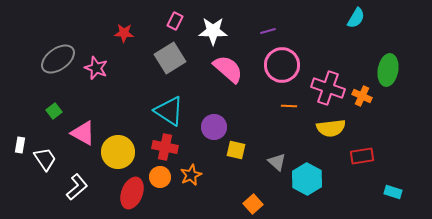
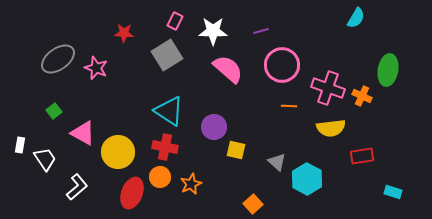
purple line: moved 7 px left
gray square: moved 3 px left, 3 px up
orange star: moved 9 px down
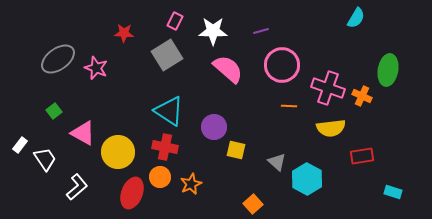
white rectangle: rotated 28 degrees clockwise
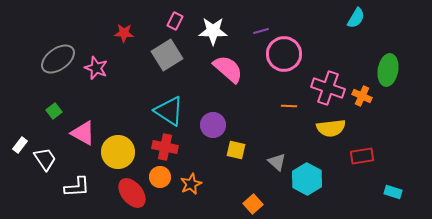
pink circle: moved 2 px right, 11 px up
purple circle: moved 1 px left, 2 px up
white L-shape: rotated 36 degrees clockwise
red ellipse: rotated 60 degrees counterclockwise
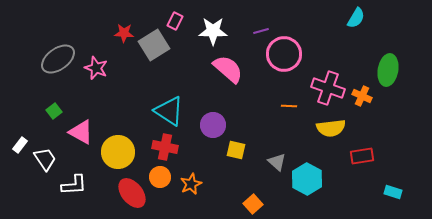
gray square: moved 13 px left, 10 px up
pink triangle: moved 2 px left, 1 px up
white L-shape: moved 3 px left, 2 px up
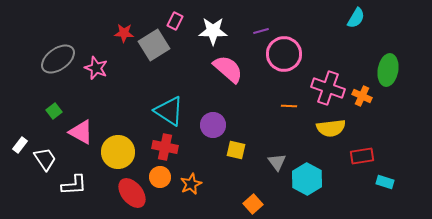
gray triangle: rotated 12 degrees clockwise
cyan rectangle: moved 8 px left, 10 px up
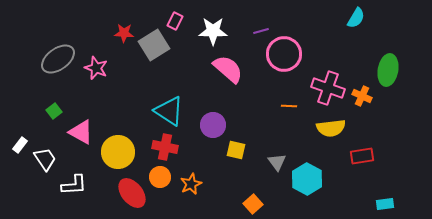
cyan rectangle: moved 22 px down; rotated 24 degrees counterclockwise
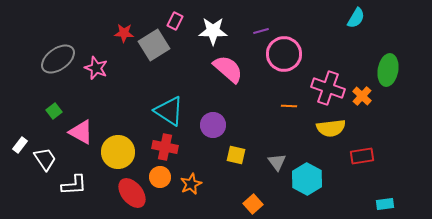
orange cross: rotated 18 degrees clockwise
yellow square: moved 5 px down
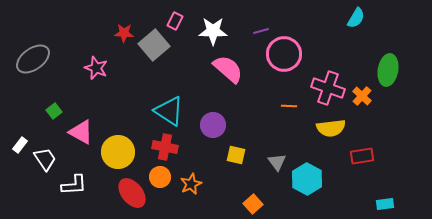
gray square: rotated 8 degrees counterclockwise
gray ellipse: moved 25 px left
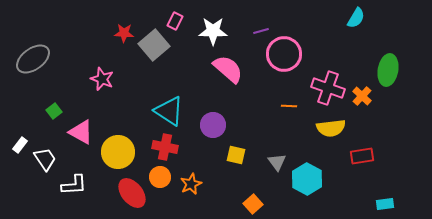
pink star: moved 6 px right, 11 px down
